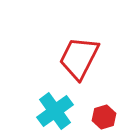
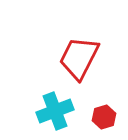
cyan cross: rotated 15 degrees clockwise
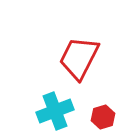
red hexagon: moved 1 px left
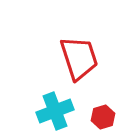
red trapezoid: rotated 135 degrees clockwise
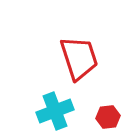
red hexagon: moved 5 px right; rotated 10 degrees clockwise
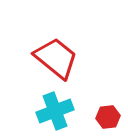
red trapezoid: moved 23 px left; rotated 33 degrees counterclockwise
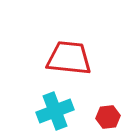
red trapezoid: moved 13 px right; rotated 33 degrees counterclockwise
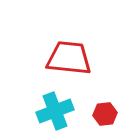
red hexagon: moved 3 px left, 3 px up
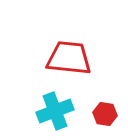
red hexagon: rotated 15 degrees clockwise
